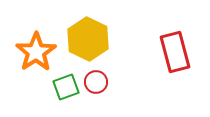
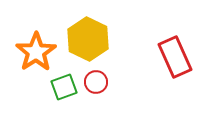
red rectangle: moved 5 px down; rotated 9 degrees counterclockwise
green square: moved 2 px left
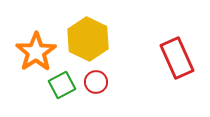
red rectangle: moved 2 px right, 1 px down
green square: moved 2 px left, 2 px up; rotated 8 degrees counterclockwise
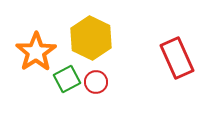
yellow hexagon: moved 3 px right, 1 px up
green square: moved 5 px right, 6 px up
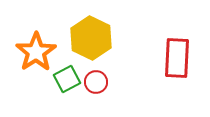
red rectangle: rotated 27 degrees clockwise
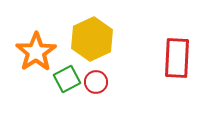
yellow hexagon: moved 1 px right, 1 px down; rotated 9 degrees clockwise
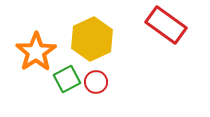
red rectangle: moved 11 px left, 33 px up; rotated 57 degrees counterclockwise
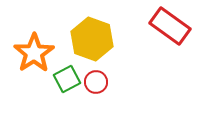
red rectangle: moved 4 px right, 1 px down
yellow hexagon: rotated 15 degrees counterclockwise
orange star: moved 2 px left, 1 px down
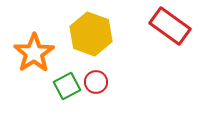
yellow hexagon: moved 1 px left, 5 px up
green square: moved 7 px down
